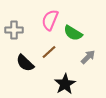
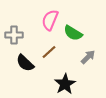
gray cross: moved 5 px down
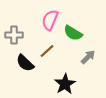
brown line: moved 2 px left, 1 px up
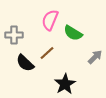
brown line: moved 2 px down
gray arrow: moved 7 px right
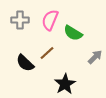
gray cross: moved 6 px right, 15 px up
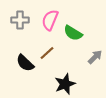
black star: rotated 10 degrees clockwise
